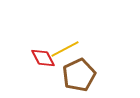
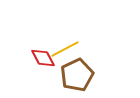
brown pentagon: moved 2 px left
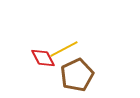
yellow line: moved 1 px left
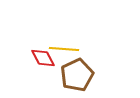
yellow line: rotated 32 degrees clockwise
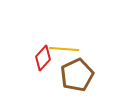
red diamond: rotated 70 degrees clockwise
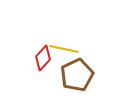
yellow line: rotated 8 degrees clockwise
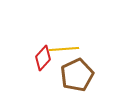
yellow line: rotated 16 degrees counterclockwise
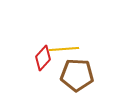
brown pentagon: rotated 28 degrees clockwise
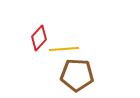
red diamond: moved 4 px left, 20 px up
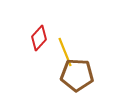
yellow line: moved 1 px right, 3 px down; rotated 72 degrees clockwise
